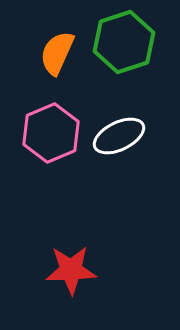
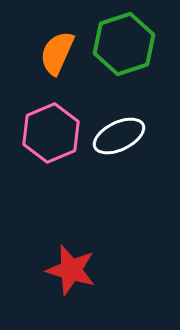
green hexagon: moved 2 px down
red star: rotated 18 degrees clockwise
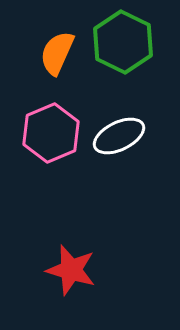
green hexagon: moved 1 px left, 2 px up; rotated 16 degrees counterclockwise
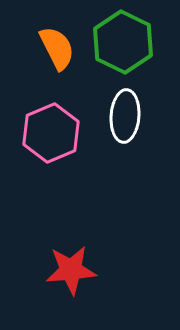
orange semicircle: moved 5 px up; rotated 129 degrees clockwise
white ellipse: moved 6 px right, 20 px up; rotated 60 degrees counterclockwise
red star: rotated 21 degrees counterclockwise
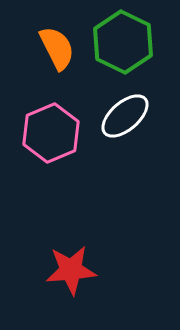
white ellipse: rotated 45 degrees clockwise
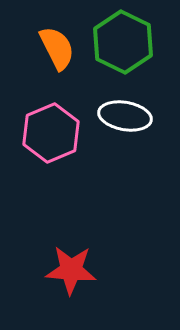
white ellipse: rotated 51 degrees clockwise
red star: rotated 9 degrees clockwise
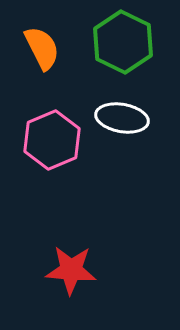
orange semicircle: moved 15 px left
white ellipse: moved 3 px left, 2 px down
pink hexagon: moved 1 px right, 7 px down
